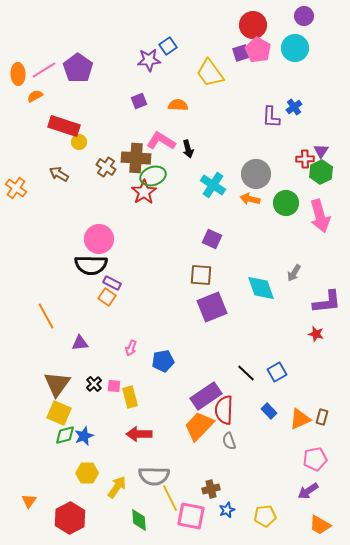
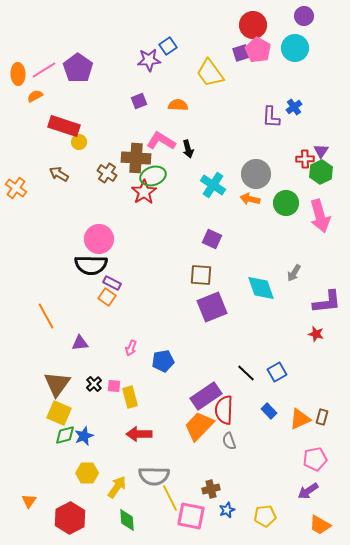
brown cross at (106, 167): moved 1 px right, 6 px down
green diamond at (139, 520): moved 12 px left
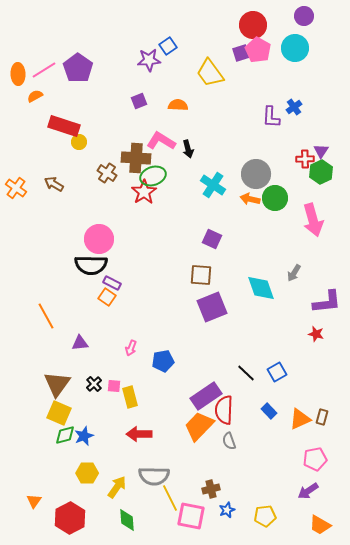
brown arrow at (59, 174): moved 5 px left, 10 px down
green circle at (286, 203): moved 11 px left, 5 px up
pink arrow at (320, 216): moved 7 px left, 4 px down
orange triangle at (29, 501): moved 5 px right
